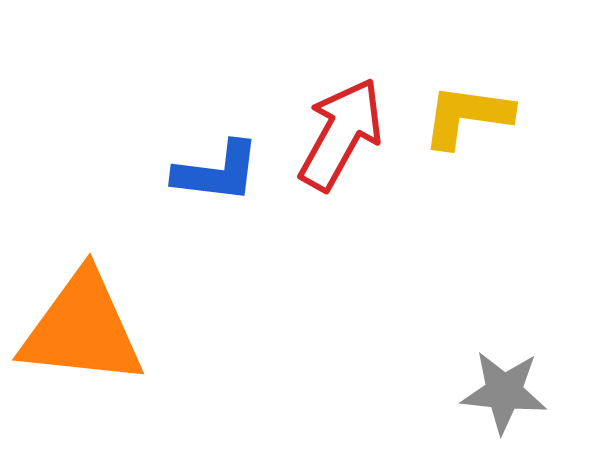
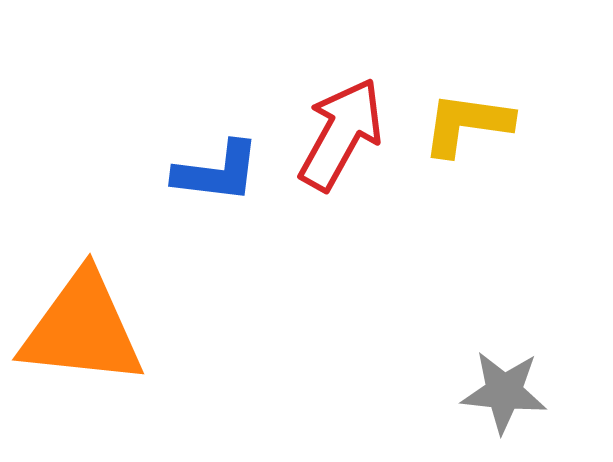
yellow L-shape: moved 8 px down
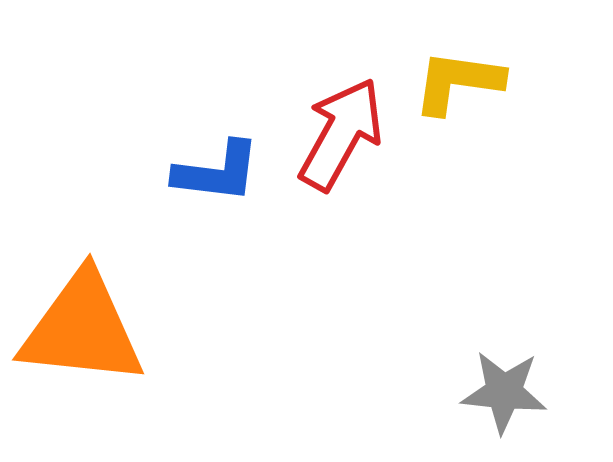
yellow L-shape: moved 9 px left, 42 px up
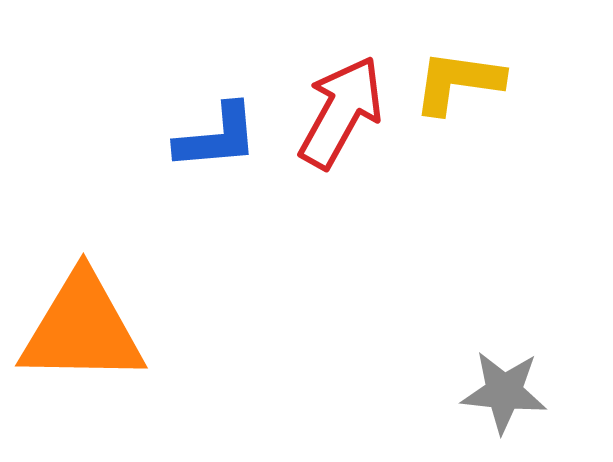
red arrow: moved 22 px up
blue L-shape: moved 35 px up; rotated 12 degrees counterclockwise
orange triangle: rotated 5 degrees counterclockwise
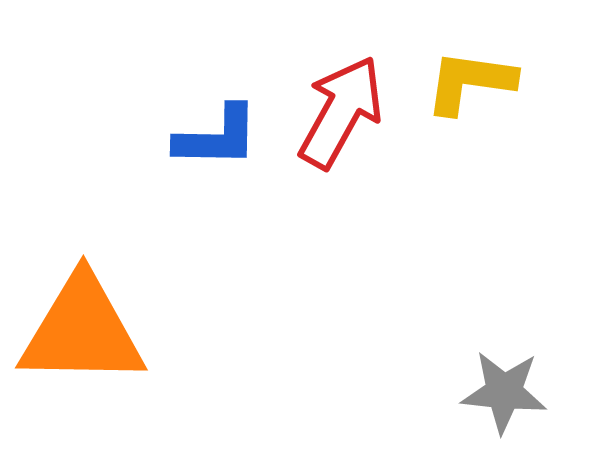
yellow L-shape: moved 12 px right
blue L-shape: rotated 6 degrees clockwise
orange triangle: moved 2 px down
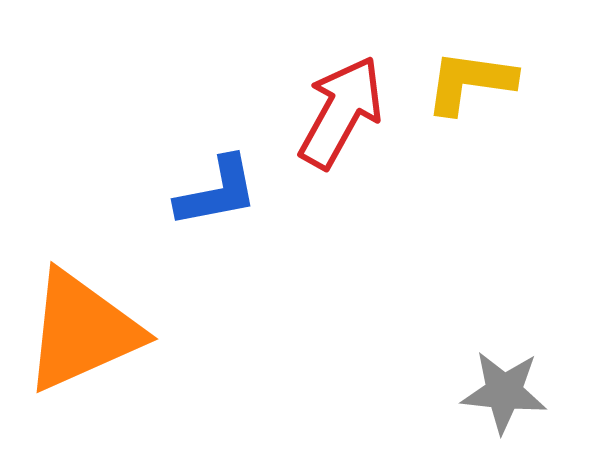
blue L-shape: moved 55 px down; rotated 12 degrees counterclockwise
orange triangle: rotated 25 degrees counterclockwise
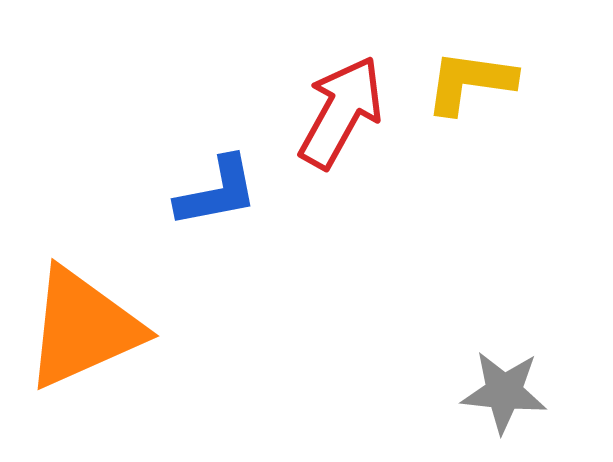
orange triangle: moved 1 px right, 3 px up
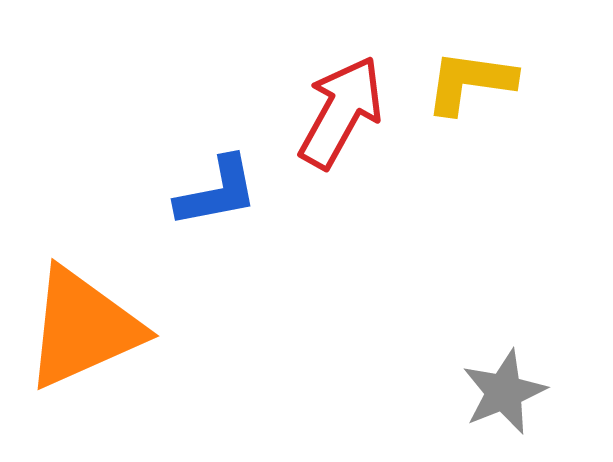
gray star: rotated 28 degrees counterclockwise
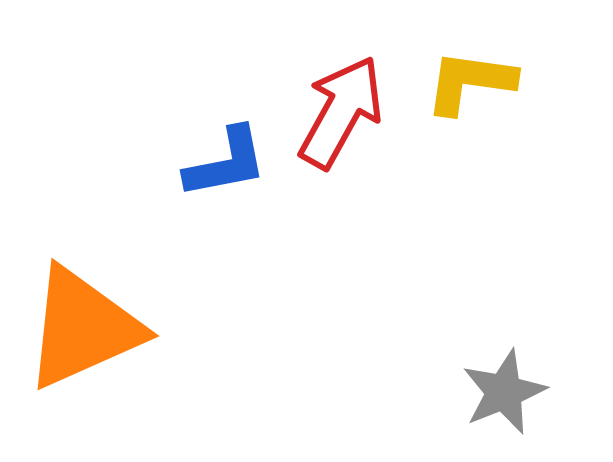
blue L-shape: moved 9 px right, 29 px up
